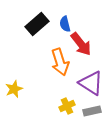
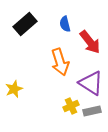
black rectangle: moved 12 px left
red arrow: moved 9 px right, 2 px up
yellow cross: moved 4 px right
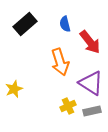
yellow cross: moved 3 px left
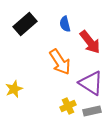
orange arrow: rotated 16 degrees counterclockwise
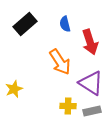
red arrow: rotated 20 degrees clockwise
yellow cross: rotated 28 degrees clockwise
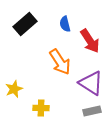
red arrow: moved 1 px up; rotated 15 degrees counterclockwise
yellow cross: moved 27 px left, 2 px down
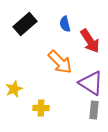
orange arrow: rotated 12 degrees counterclockwise
gray rectangle: moved 2 px right, 1 px up; rotated 72 degrees counterclockwise
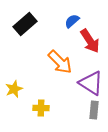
blue semicircle: moved 7 px right, 3 px up; rotated 63 degrees clockwise
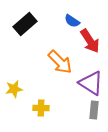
blue semicircle: rotated 105 degrees counterclockwise
yellow star: rotated 12 degrees clockwise
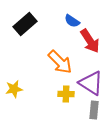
yellow cross: moved 25 px right, 14 px up
